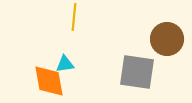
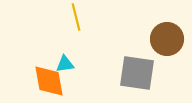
yellow line: moved 2 px right; rotated 20 degrees counterclockwise
gray square: moved 1 px down
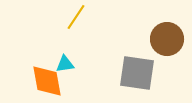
yellow line: rotated 48 degrees clockwise
orange diamond: moved 2 px left
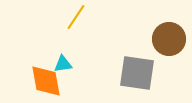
brown circle: moved 2 px right
cyan triangle: moved 2 px left
orange diamond: moved 1 px left
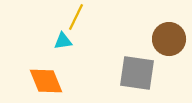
yellow line: rotated 8 degrees counterclockwise
cyan triangle: moved 23 px up
orange diamond: rotated 12 degrees counterclockwise
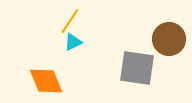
yellow line: moved 6 px left, 4 px down; rotated 8 degrees clockwise
cyan triangle: moved 10 px right, 1 px down; rotated 18 degrees counterclockwise
gray square: moved 5 px up
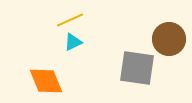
yellow line: moved 1 px up; rotated 32 degrees clockwise
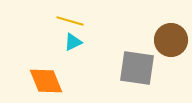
yellow line: moved 1 px down; rotated 40 degrees clockwise
brown circle: moved 2 px right, 1 px down
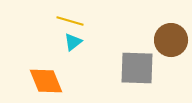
cyan triangle: rotated 12 degrees counterclockwise
gray square: rotated 6 degrees counterclockwise
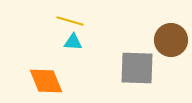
cyan triangle: rotated 42 degrees clockwise
